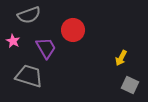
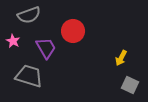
red circle: moved 1 px down
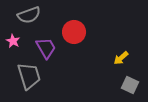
red circle: moved 1 px right, 1 px down
yellow arrow: rotated 21 degrees clockwise
gray trapezoid: rotated 56 degrees clockwise
